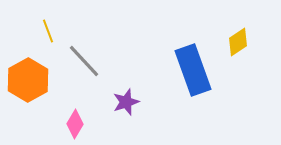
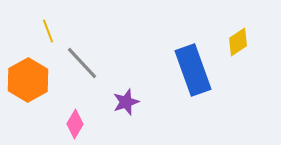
gray line: moved 2 px left, 2 px down
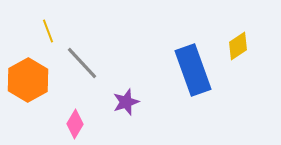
yellow diamond: moved 4 px down
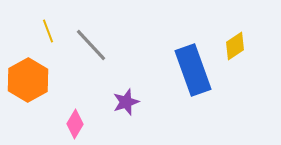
yellow diamond: moved 3 px left
gray line: moved 9 px right, 18 px up
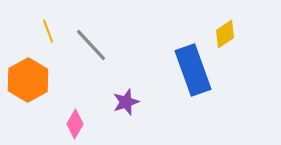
yellow diamond: moved 10 px left, 12 px up
